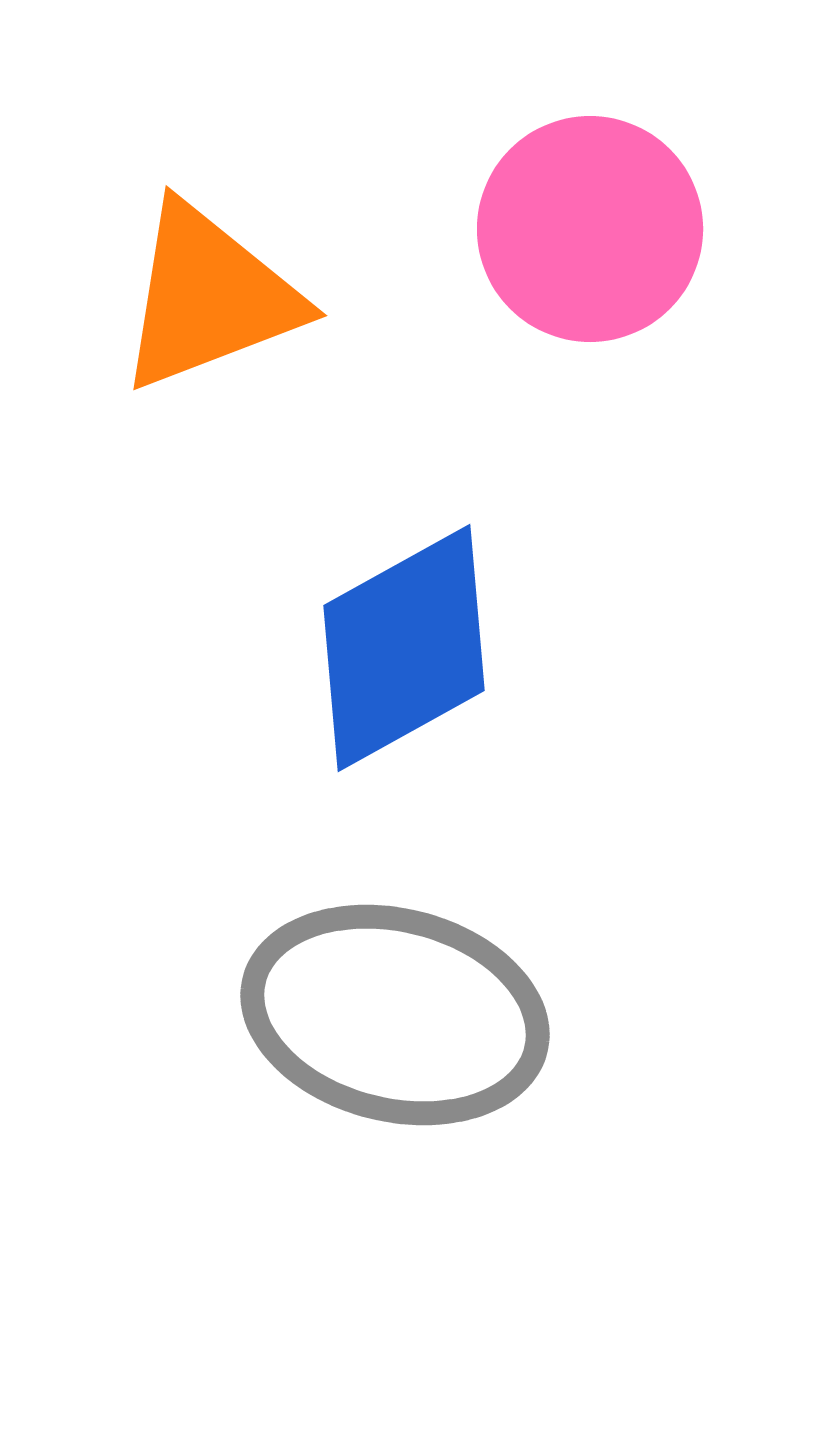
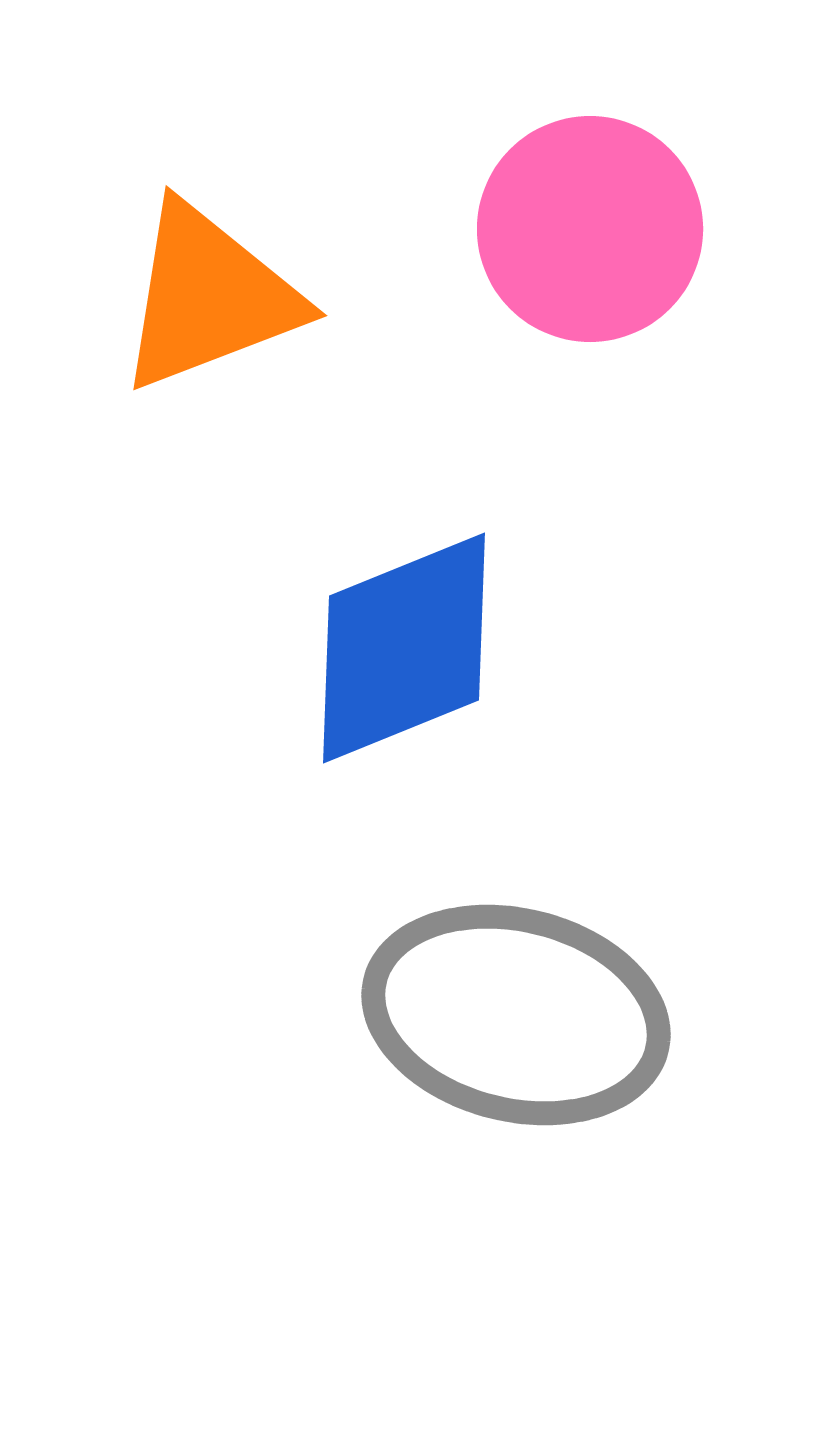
blue diamond: rotated 7 degrees clockwise
gray ellipse: moved 121 px right
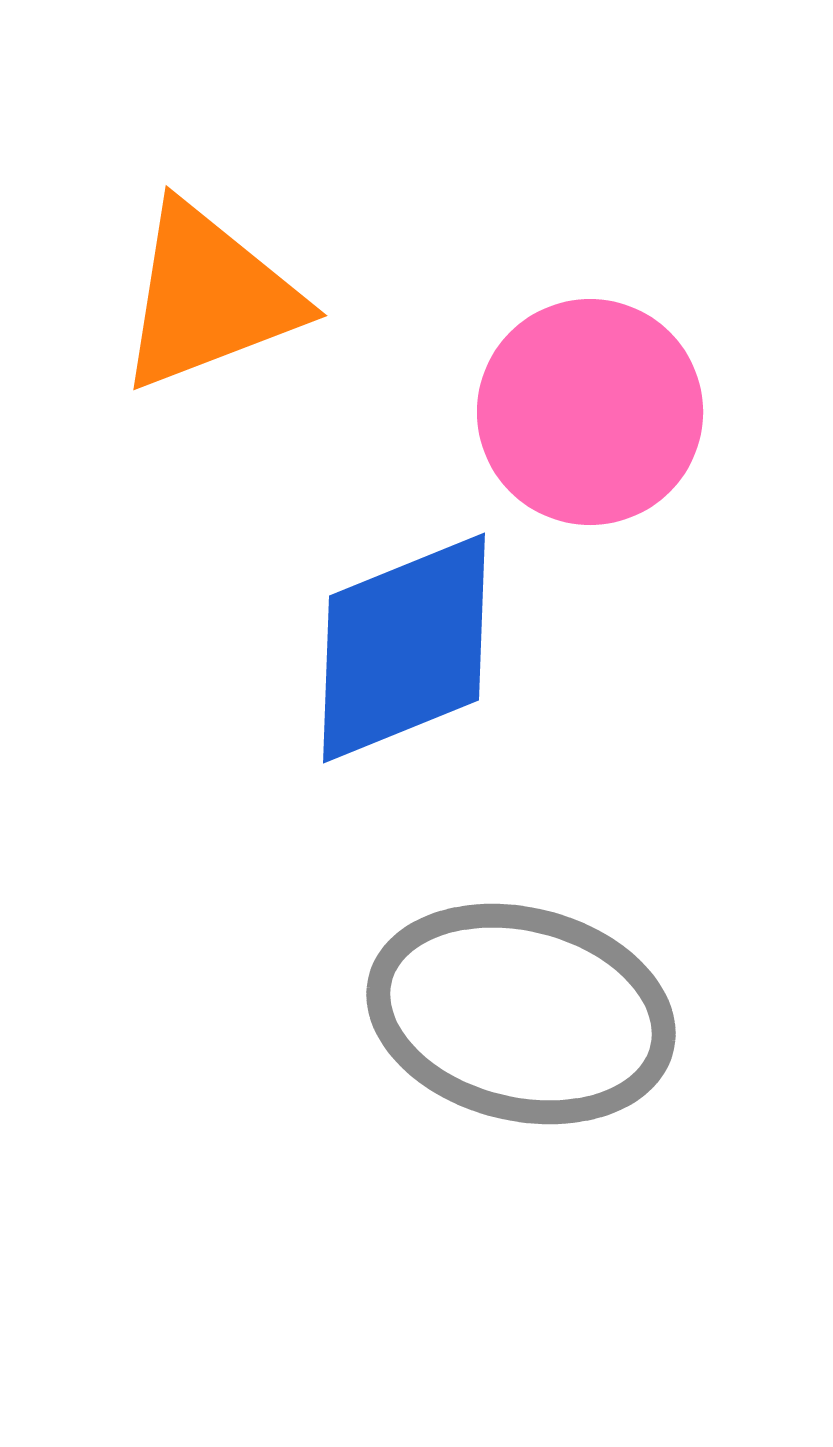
pink circle: moved 183 px down
gray ellipse: moved 5 px right, 1 px up
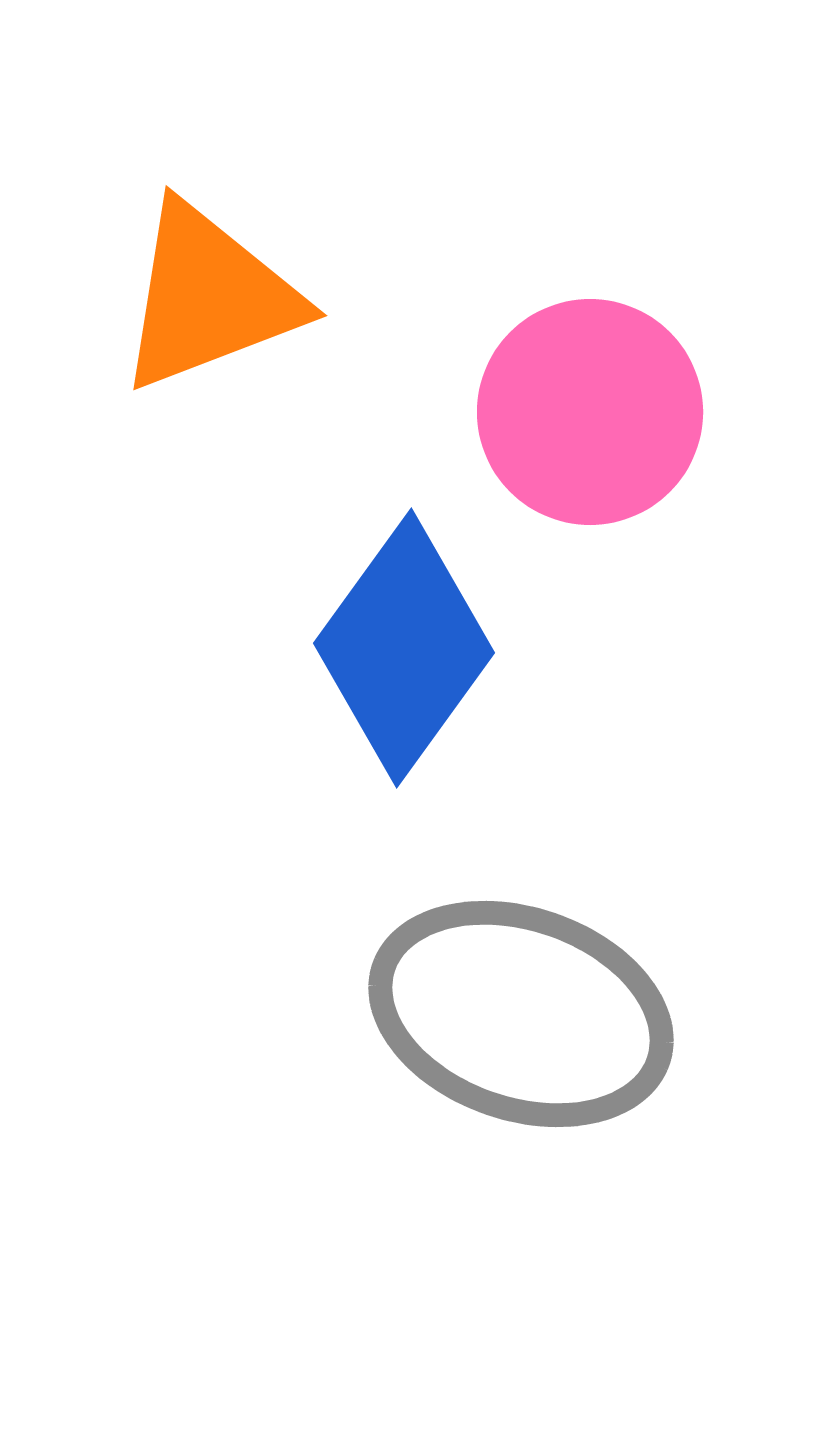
blue diamond: rotated 32 degrees counterclockwise
gray ellipse: rotated 5 degrees clockwise
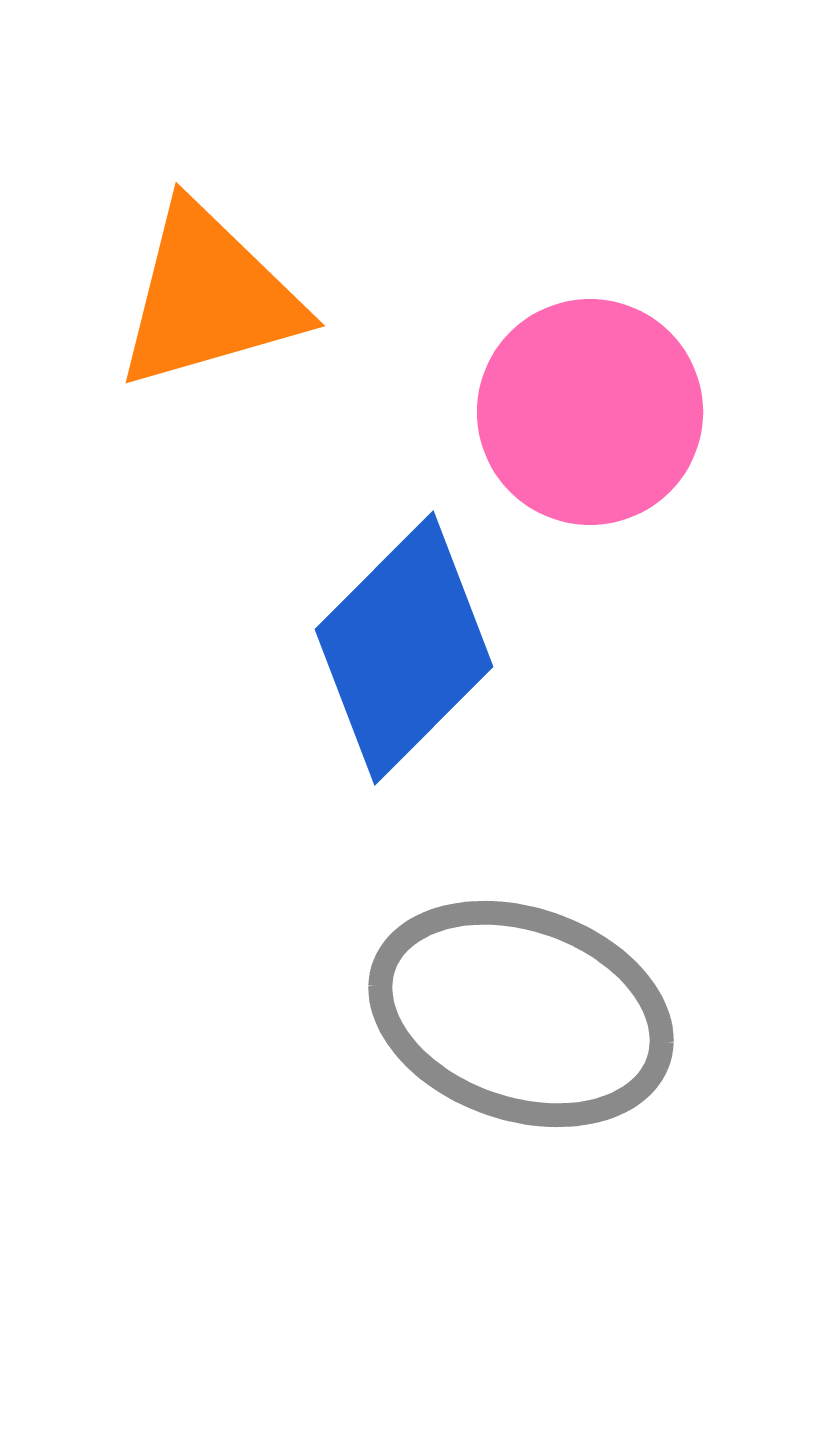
orange triangle: rotated 5 degrees clockwise
blue diamond: rotated 9 degrees clockwise
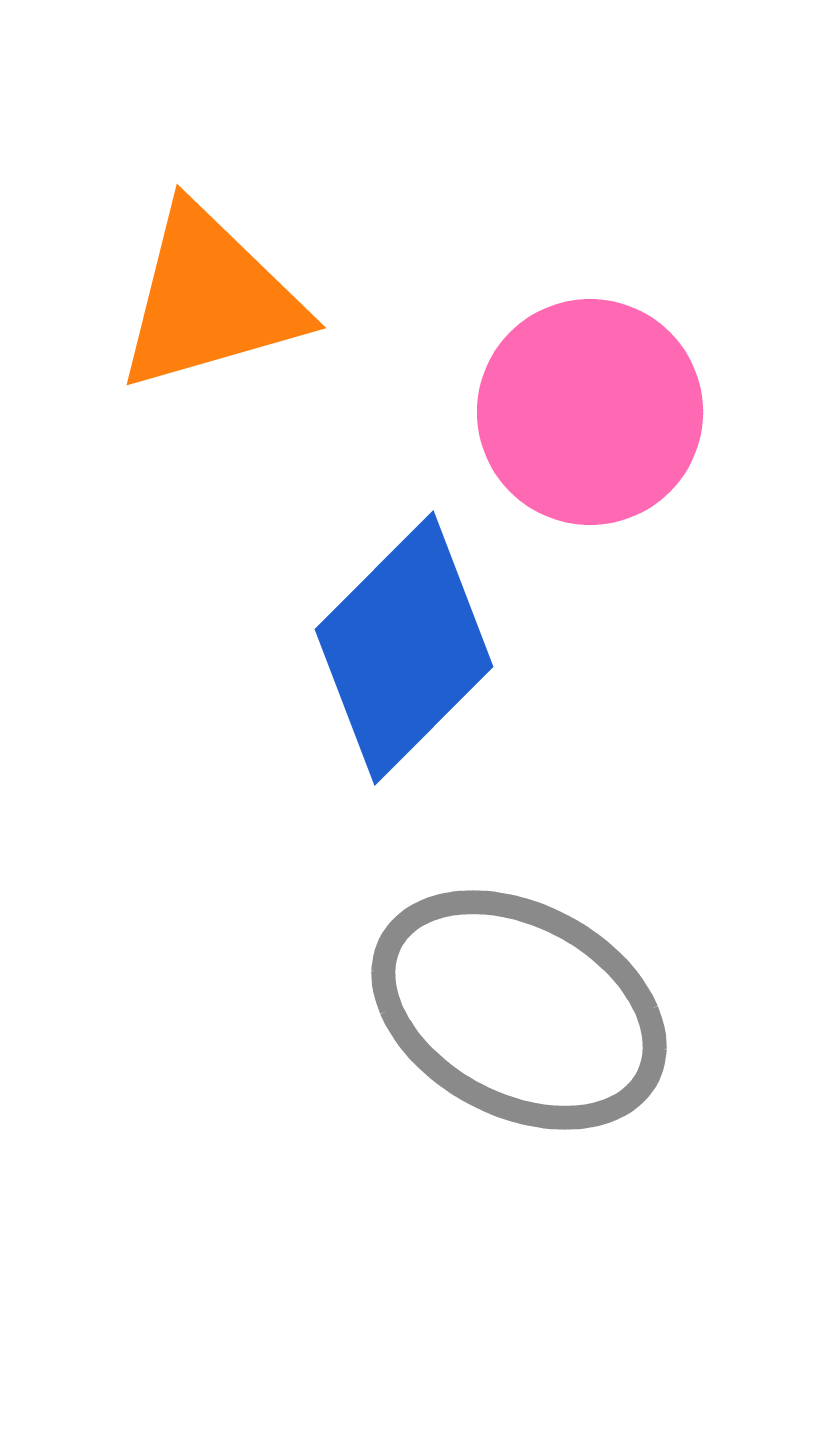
orange triangle: moved 1 px right, 2 px down
gray ellipse: moved 2 px left, 4 px up; rotated 9 degrees clockwise
